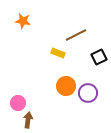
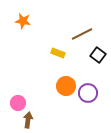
brown line: moved 6 px right, 1 px up
black square: moved 1 px left, 2 px up; rotated 28 degrees counterclockwise
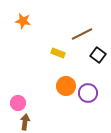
brown arrow: moved 3 px left, 2 px down
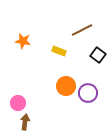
orange star: moved 20 px down
brown line: moved 4 px up
yellow rectangle: moved 1 px right, 2 px up
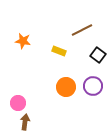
orange circle: moved 1 px down
purple circle: moved 5 px right, 7 px up
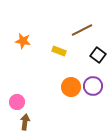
orange circle: moved 5 px right
pink circle: moved 1 px left, 1 px up
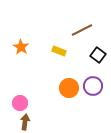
orange star: moved 2 px left, 6 px down; rotated 21 degrees clockwise
orange circle: moved 2 px left, 1 px down
pink circle: moved 3 px right, 1 px down
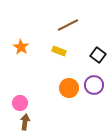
brown line: moved 14 px left, 5 px up
purple circle: moved 1 px right, 1 px up
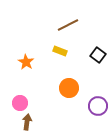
orange star: moved 5 px right, 15 px down
yellow rectangle: moved 1 px right
purple circle: moved 4 px right, 21 px down
brown arrow: moved 2 px right
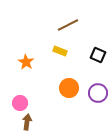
black square: rotated 14 degrees counterclockwise
purple circle: moved 13 px up
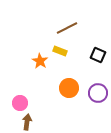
brown line: moved 1 px left, 3 px down
orange star: moved 14 px right, 1 px up
